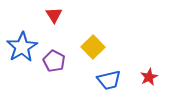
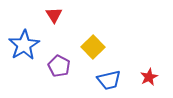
blue star: moved 2 px right, 2 px up
purple pentagon: moved 5 px right, 5 px down
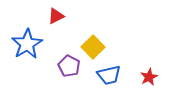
red triangle: moved 2 px right, 1 px down; rotated 36 degrees clockwise
blue star: moved 3 px right, 1 px up
purple pentagon: moved 10 px right
blue trapezoid: moved 5 px up
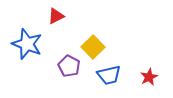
blue star: rotated 20 degrees counterclockwise
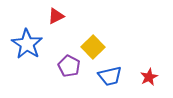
blue star: rotated 12 degrees clockwise
blue trapezoid: moved 1 px right, 1 px down
